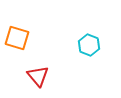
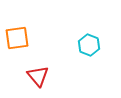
orange square: rotated 25 degrees counterclockwise
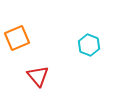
orange square: rotated 15 degrees counterclockwise
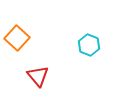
orange square: rotated 25 degrees counterclockwise
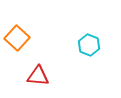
red triangle: rotated 45 degrees counterclockwise
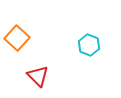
red triangle: rotated 40 degrees clockwise
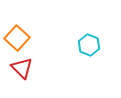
red triangle: moved 16 px left, 8 px up
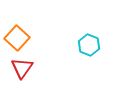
red triangle: rotated 20 degrees clockwise
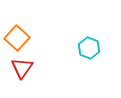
cyan hexagon: moved 3 px down
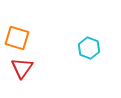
orange square: rotated 25 degrees counterclockwise
